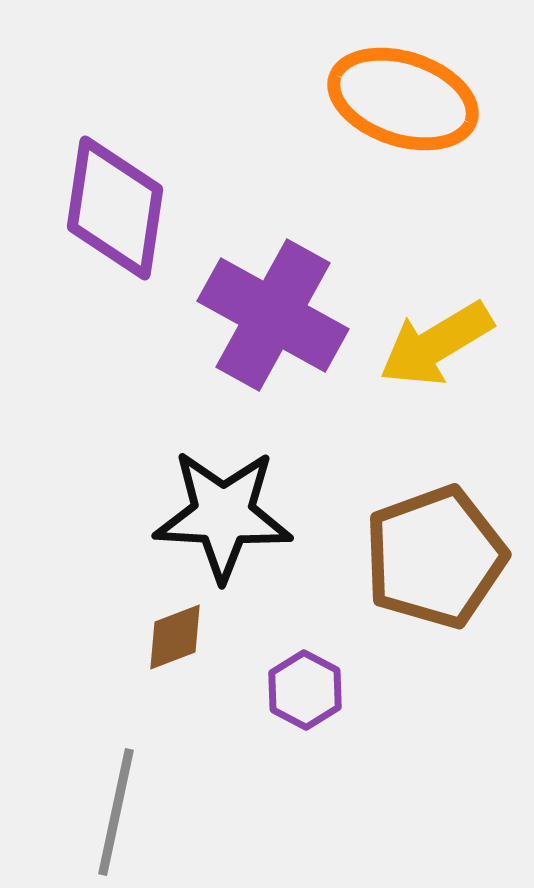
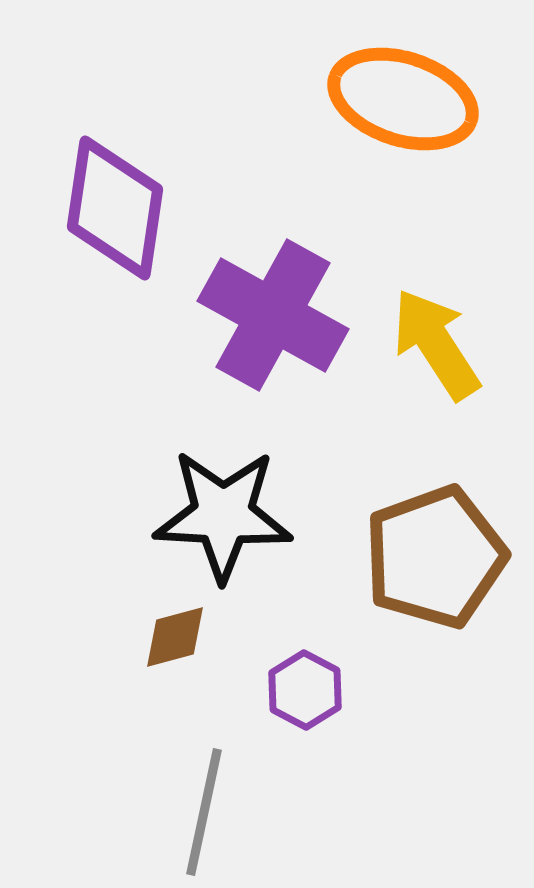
yellow arrow: rotated 88 degrees clockwise
brown diamond: rotated 6 degrees clockwise
gray line: moved 88 px right
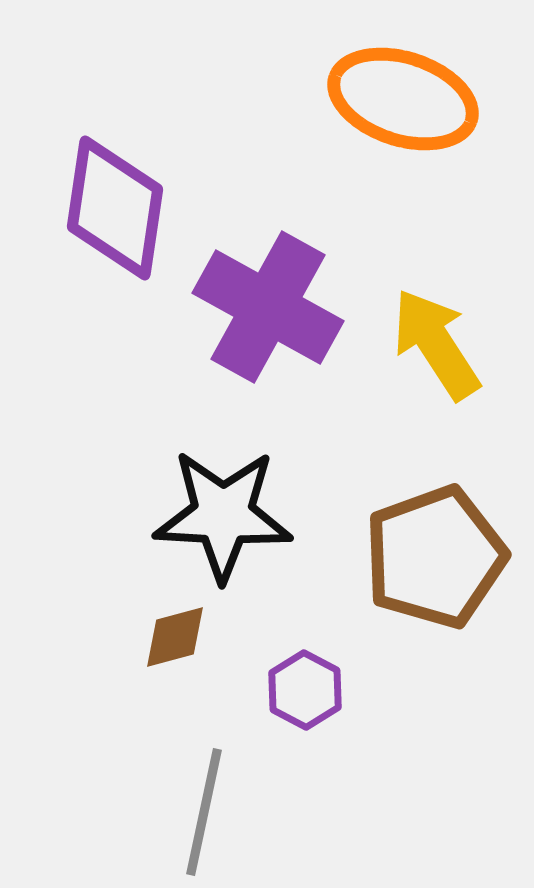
purple cross: moved 5 px left, 8 px up
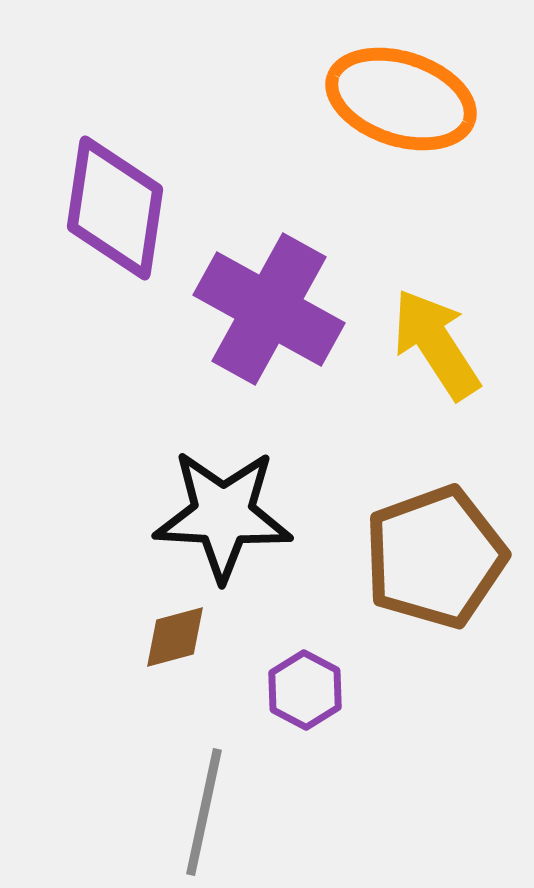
orange ellipse: moved 2 px left
purple cross: moved 1 px right, 2 px down
